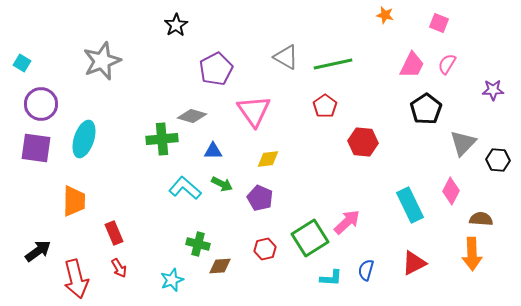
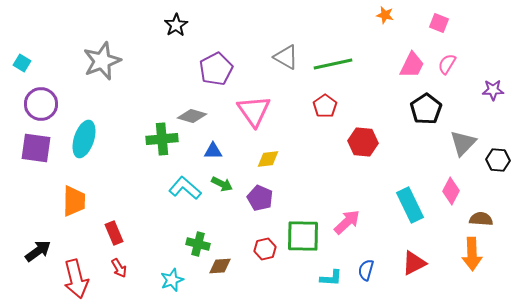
green square at (310, 238): moved 7 px left, 2 px up; rotated 33 degrees clockwise
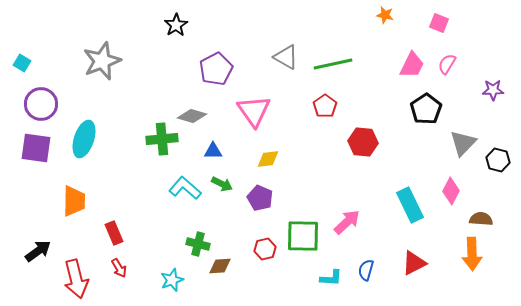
black hexagon at (498, 160): rotated 10 degrees clockwise
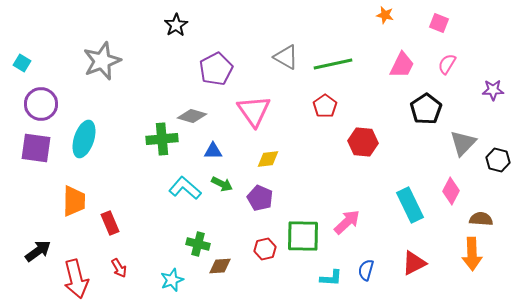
pink trapezoid at (412, 65): moved 10 px left
red rectangle at (114, 233): moved 4 px left, 10 px up
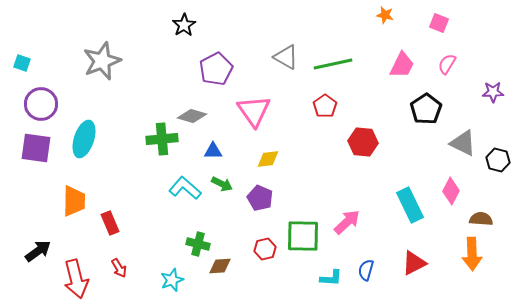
black star at (176, 25): moved 8 px right
cyan square at (22, 63): rotated 12 degrees counterclockwise
purple star at (493, 90): moved 2 px down
gray triangle at (463, 143): rotated 48 degrees counterclockwise
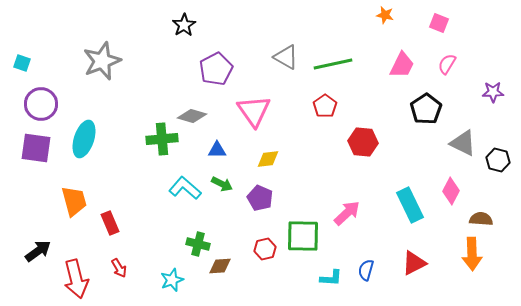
blue triangle at (213, 151): moved 4 px right, 1 px up
orange trapezoid at (74, 201): rotated 16 degrees counterclockwise
pink arrow at (347, 222): moved 9 px up
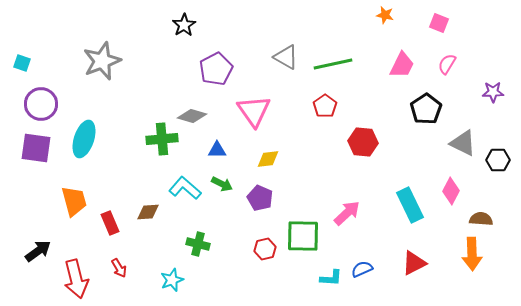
black hexagon at (498, 160): rotated 15 degrees counterclockwise
brown diamond at (220, 266): moved 72 px left, 54 px up
blue semicircle at (366, 270): moved 4 px left, 1 px up; rotated 50 degrees clockwise
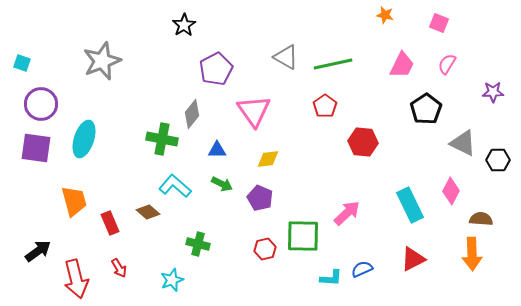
gray diamond at (192, 116): moved 2 px up; rotated 68 degrees counterclockwise
green cross at (162, 139): rotated 16 degrees clockwise
cyan L-shape at (185, 188): moved 10 px left, 2 px up
brown diamond at (148, 212): rotated 45 degrees clockwise
red triangle at (414, 263): moved 1 px left, 4 px up
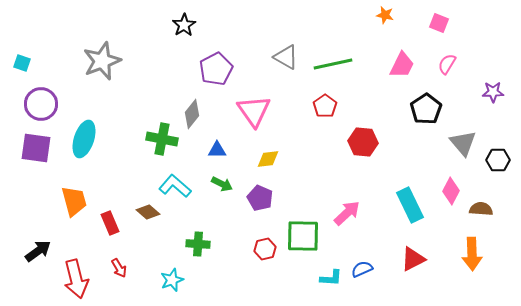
gray triangle at (463, 143): rotated 24 degrees clockwise
brown semicircle at (481, 219): moved 10 px up
green cross at (198, 244): rotated 10 degrees counterclockwise
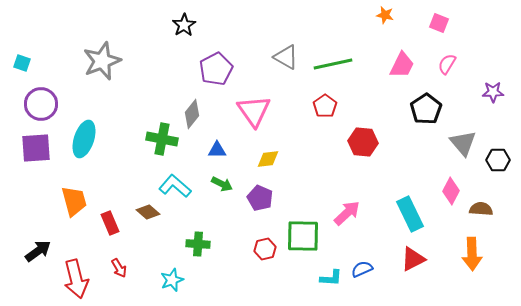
purple square at (36, 148): rotated 12 degrees counterclockwise
cyan rectangle at (410, 205): moved 9 px down
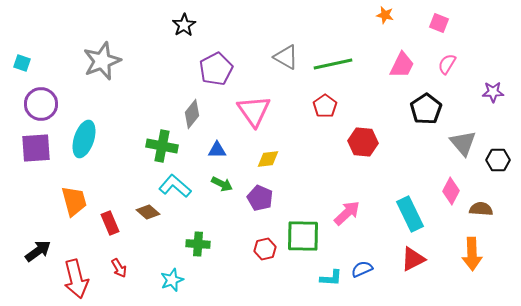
green cross at (162, 139): moved 7 px down
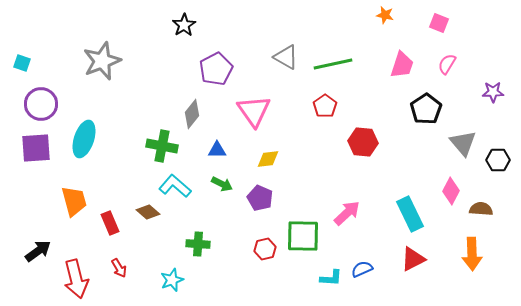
pink trapezoid at (402, 65): rotated 8 degrees counterclockwise
